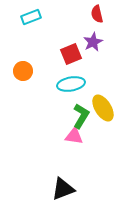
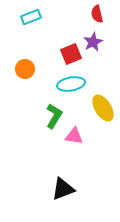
orange circle: moved 2 px right, 2 px up
green L-shape: moved 27 px left
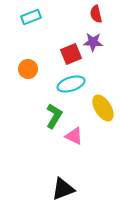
red semicircle: moved 1 px left
purple star: rotated 30 degrees clockwise
orange circle: moved 3 px right
cyan ellipse: rotated 8 degrees counterclockwise
pink triangle: rotated 18 degrees clockwise
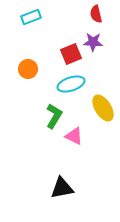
black triangle: moved 1 px left, 1 px up; rotated 10 degrees clockwise
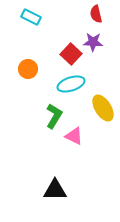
cyan rectangle: rotated 48 degrees clockwise
red square: rotated 25 degrees counterclockwise
black triangle: moved 7 px left, 2 px down; rotated 10 degrees clockwise
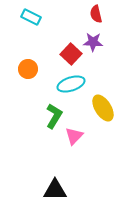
pink triangle: rotated 48 degrees clockwise
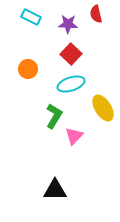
purple star: moved 25 px left, 18 px up
